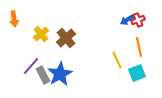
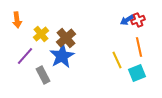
orange arrow: moved 3 px right, 1 px down
purple line: moved 6 px left, 10 px up
blue star: moved 2 px right, 18 px up
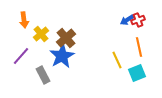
orange arrow: moved 7 px right
purple line: moved 4 px left
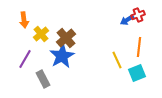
red cross: moved 5 px up
orange line: rotated 18 degrees clockwise
purple line: moved 4 px right, 3 px down; rotated 12 degrees counterclockwise
gray rectangle: moved 4 px down
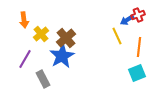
yellow line: moved 24 px up
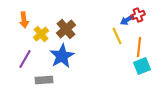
brown cross: moved 9 px up
cyan square: moved 5 px right, 7 px up
gray rectangle: moved 1 px right, 1 px down; rotated 66 degrees counterclockwise
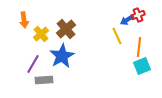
purple line: moved 8 px right, 5 px down
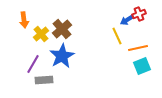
red cross: moved 1 px right, 1 px up
brown cross: moved 4 px left
orange line: moved 1 px left, 1 px down; rotated 72 degrees clockwise
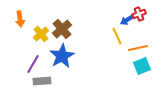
orange arrow: moved 4 px left, 1 px up
gray rectangle: moved 2 px left, 1 px down
